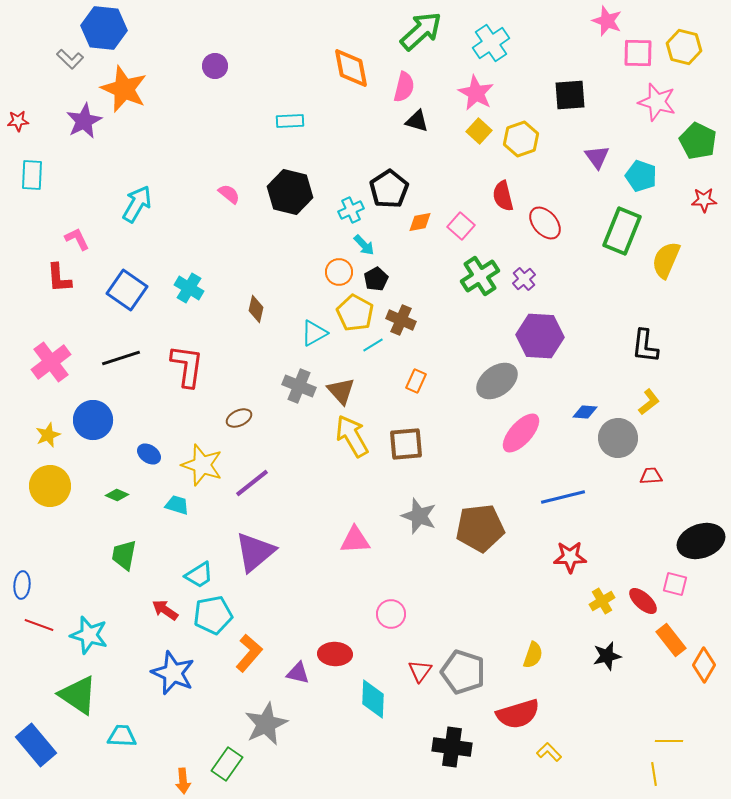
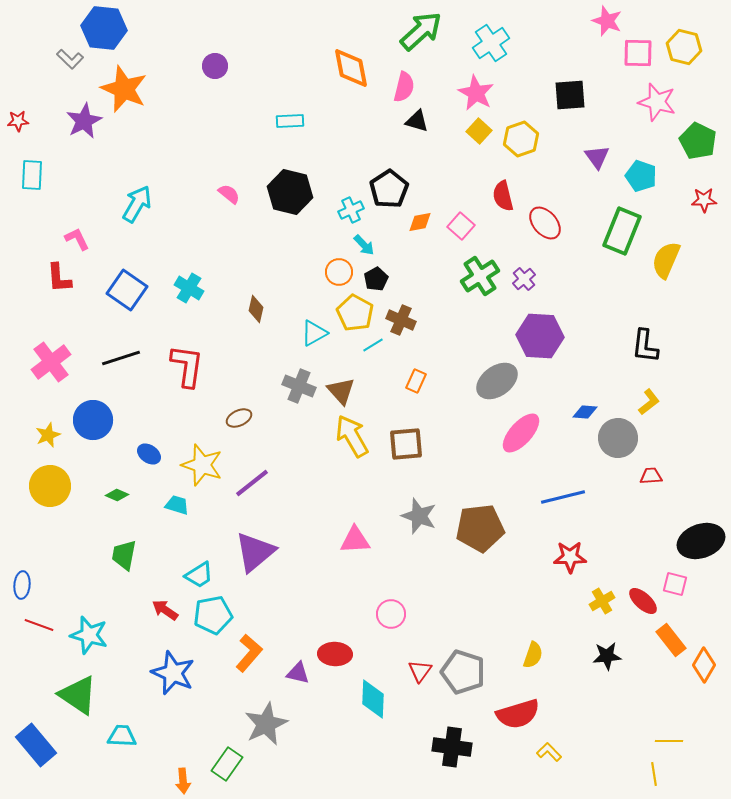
black star at (607, 656): rotated 8 degrees clockwise
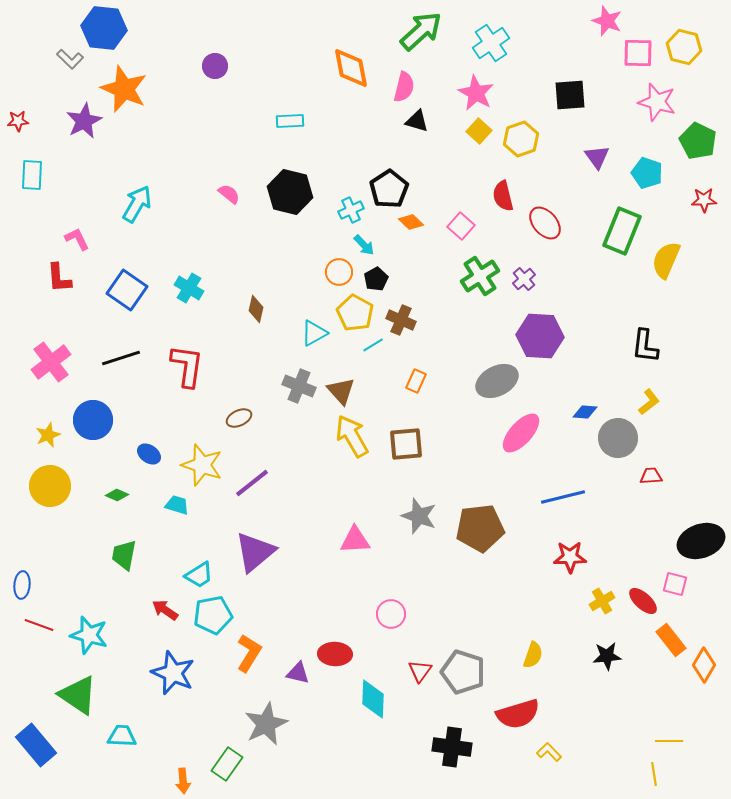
cyan pentagon at (641, 176): moved 6 px right, 3 px up
orange diamond at (420, 222): moved 9 px left; rotated 55 degrees clockwise
gray ellipse at (497, 381): rotated 9 degrees clockwise
orange L-shape at (249, 653): rotated 9 degrees counterclockwise
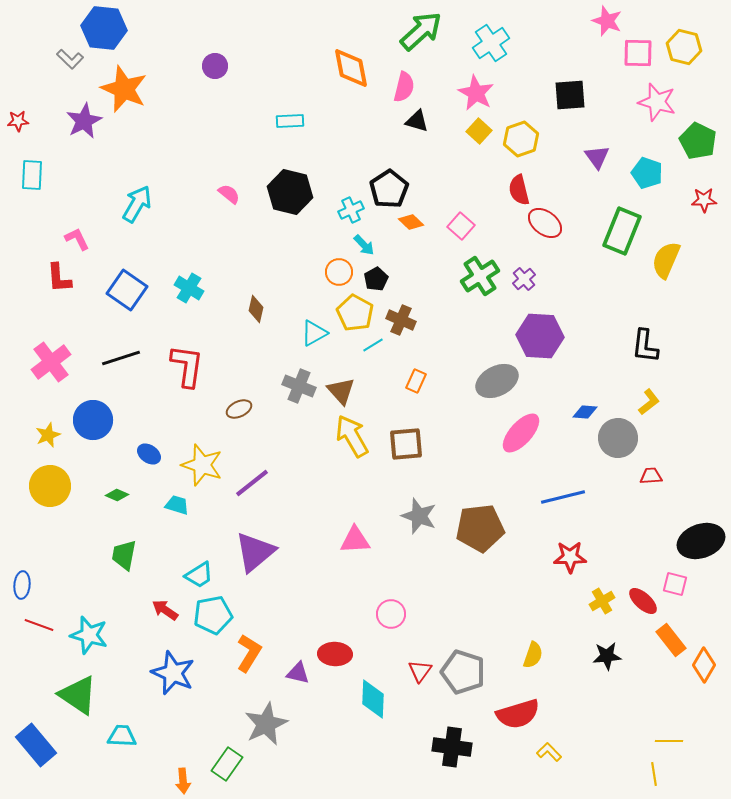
red semicircle at (503, 196): moved 16 px right, 6 px up
red ellipse at (545, 223): rotated 12 degrees counterclockwise
brown ellipse at (239, 418): moved 9 px up
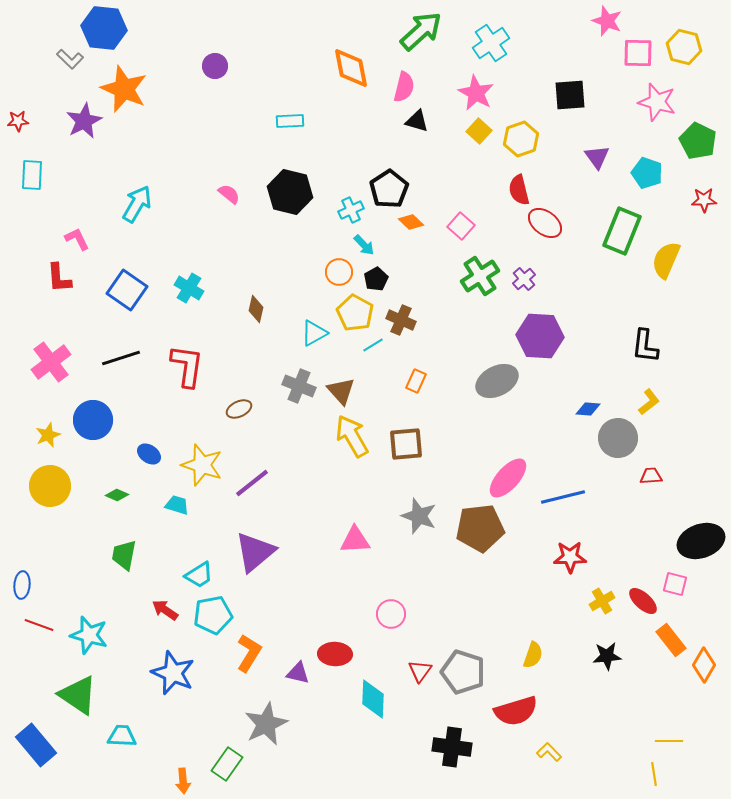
blue diamond at (585, 412): moved 3 px right, 3 px up
pink ellipse at (521, 433): moved 13 px left, 45 px down
red semicircle at (518, 714): moved 2 px left, 3 px up
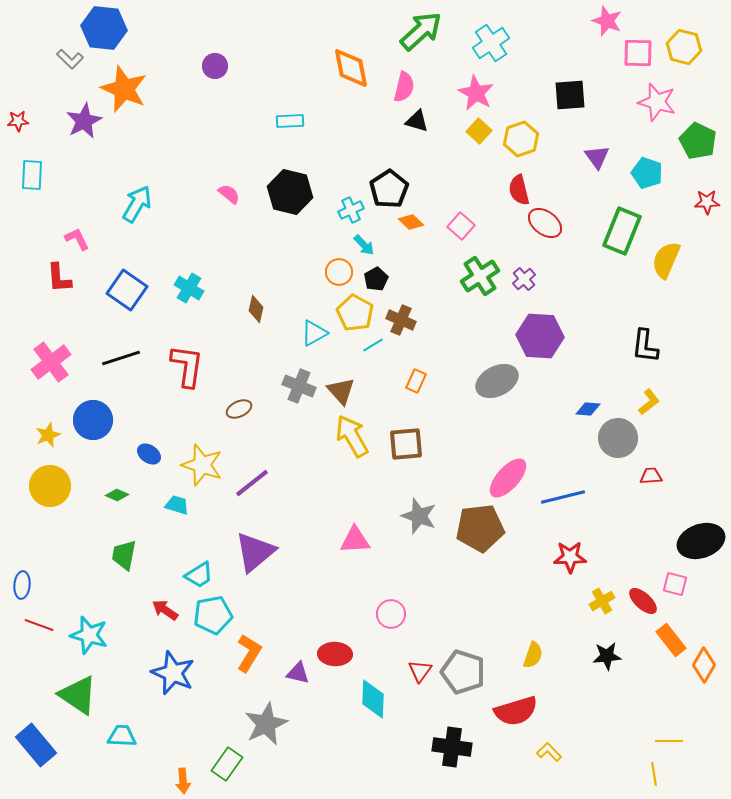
red star at (704, 200): moved 3 px right, 2 px down
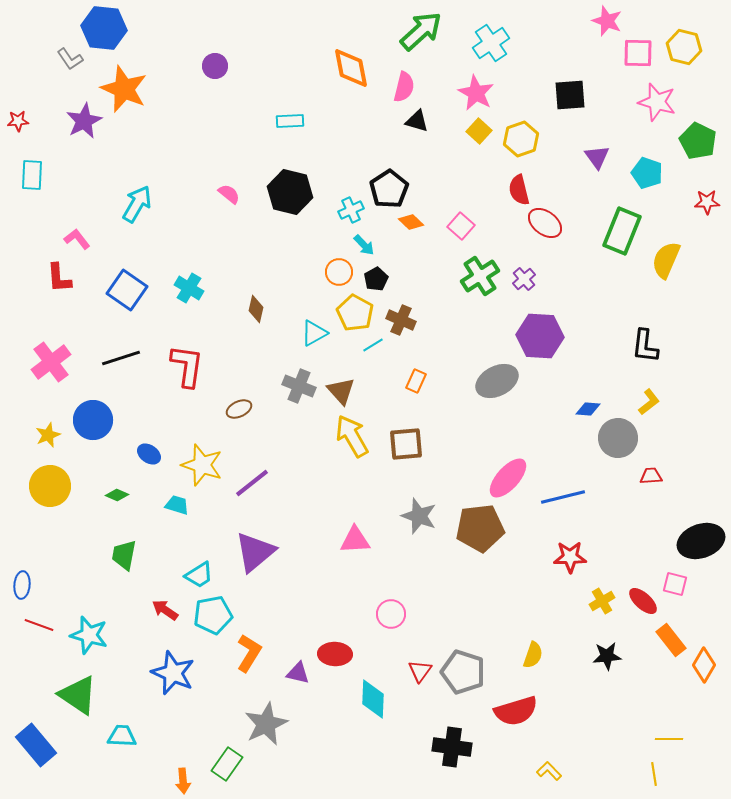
gray L-shape at (70, 59): rotated 12 degrees clockwise
pink L-shape at (77, 239): rotated 12 degrees counterclockwise
yellow line at (669, 741): moved 2 px up
yellow L-shape at (549, 752): moved 19 px down
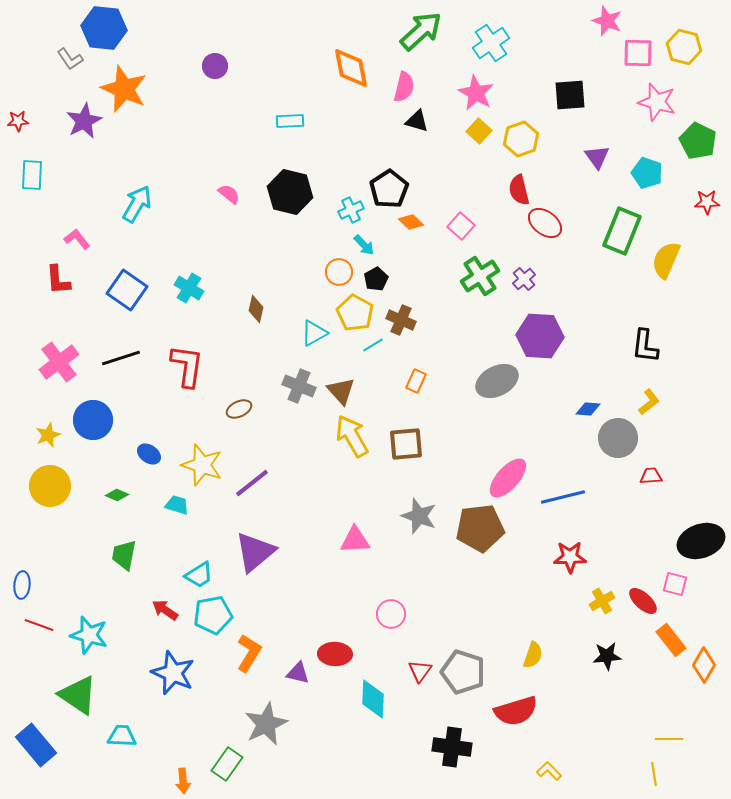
red L-shape at (59, 278): moved 1 px left, 2 px down
pink cross at (51, 362): moved 8 px right
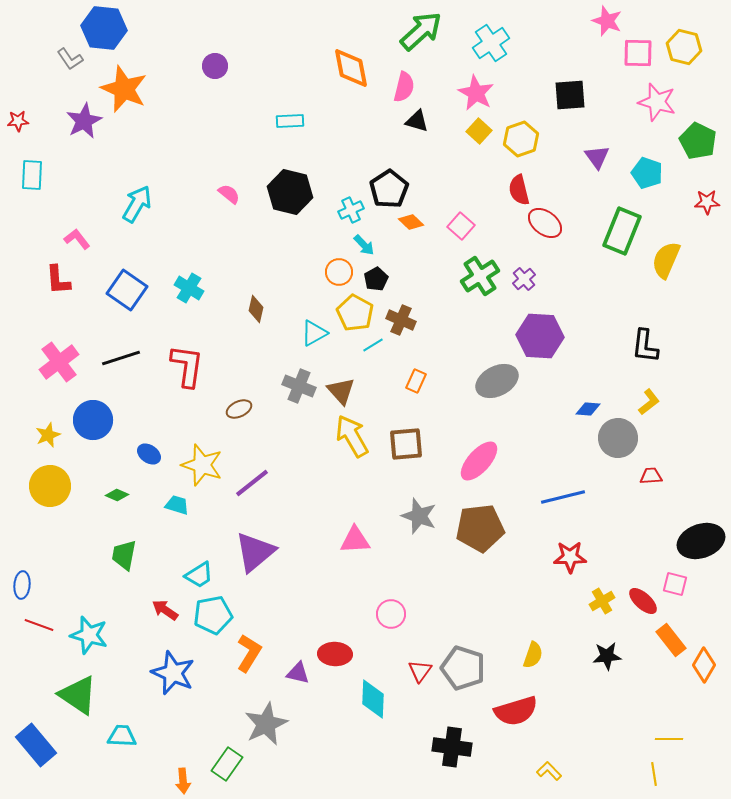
pink ellipse at (508, 478): moved 29 px left, 17 px up
gray pentagon at (463, 672): moved 4 px up
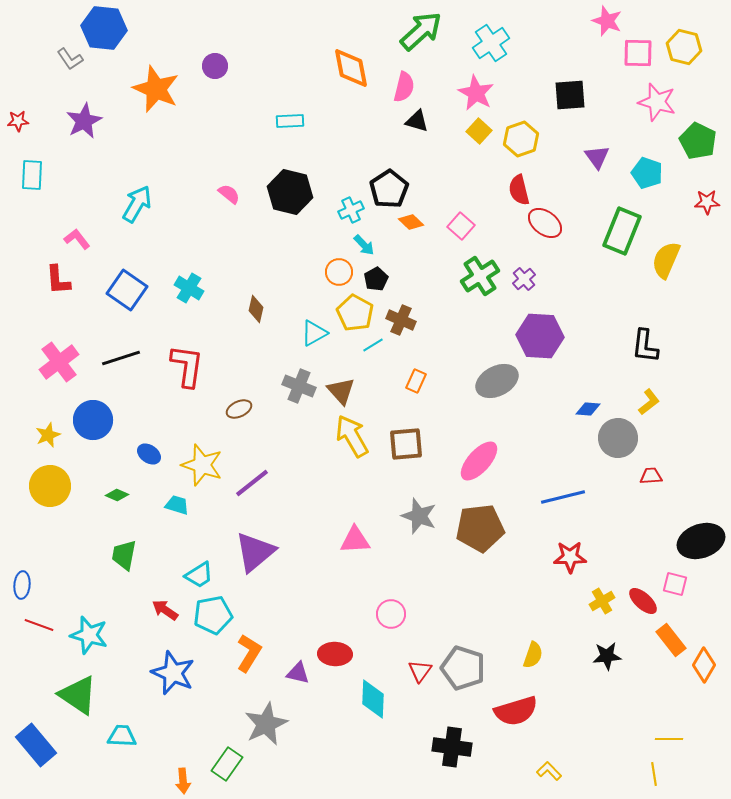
orange star at (124, 89): moved 32 px right
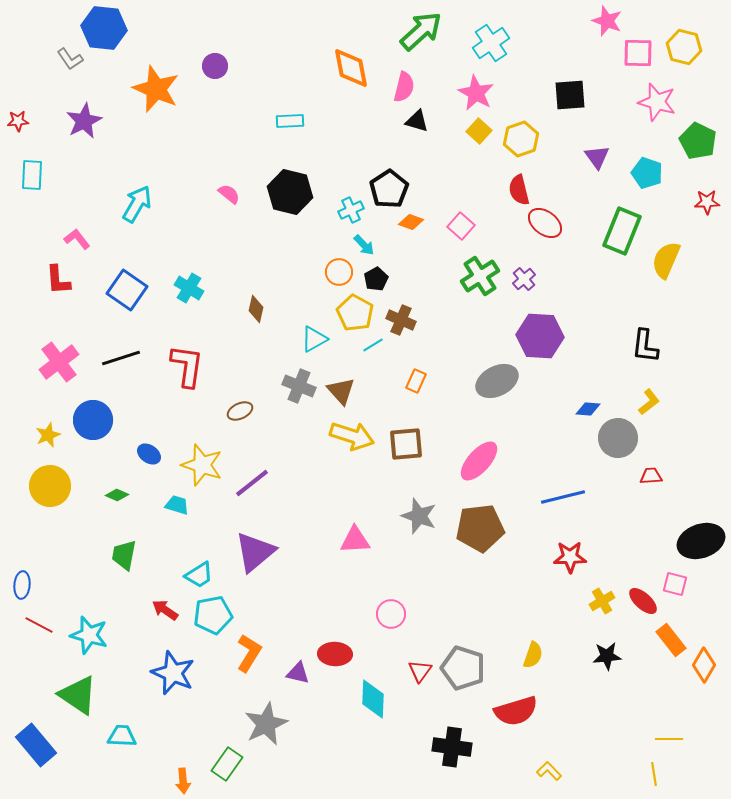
orange diamond at (411, 222): rotated 25 degrees counterclockwise
cyan triangle at (314, 333): moved 6 px down
brown ellipse at (239, 409): moved 1 px right, 2 px down
yellow arrow at (352, 436): rotated 138 degrees clockwise
red line at (39, 625): rotated 8 degrees clockwise
